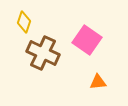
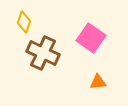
pink square: moved 4 px right, 2 px up
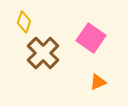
brown cross: rotated 20 degrees clockwise
orange triangle: rotated 18 degrees counterclockwise
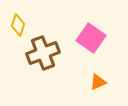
yellow diamond: moved 6 px left, 3 px down
brown cross: rotated 24 degrees clockwise
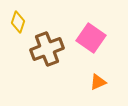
yellow diamond: moved 3 px up
brown cross: moved 4 px right, 4 px up
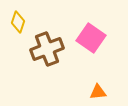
orange triangle: moved 10 px down; rotated 18 degrees clockwise
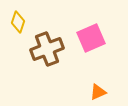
pink square: rotated 32 degrees clockwise
orange triangle: rotated 18 degrees counterclockwise
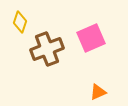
yellow diamond: moved 2 px right
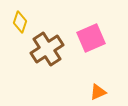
brown cross: rotated 12 degrees counterclockwise
